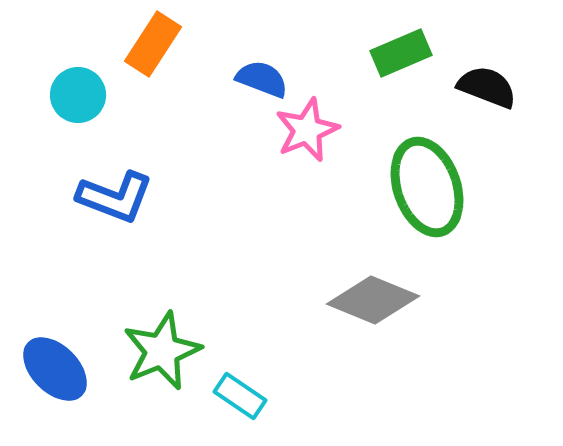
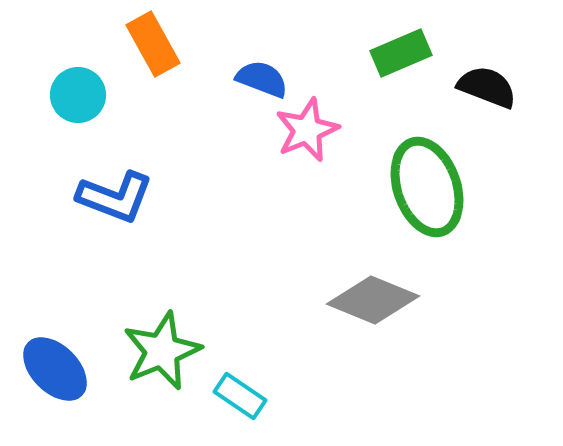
orange rectangle: rotated 62 degrees counterclockwise
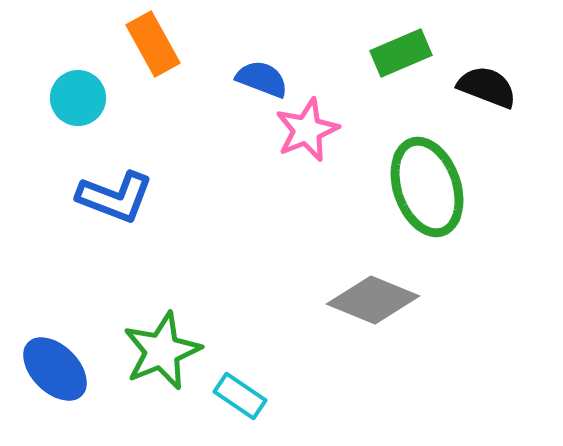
cyan circle: moved 3 px down
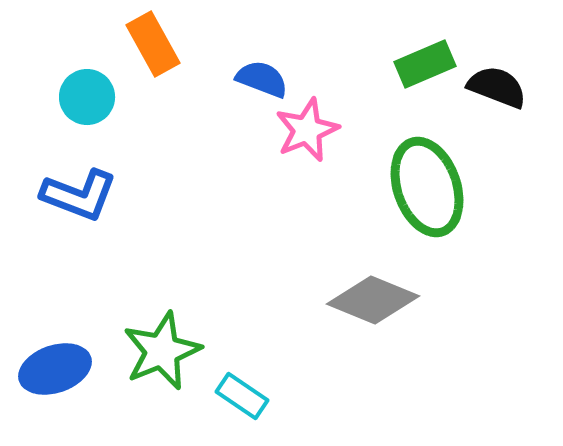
green rectangle: moved 24 px right, 11 px down
black semicircle: moved 10 px right
cyan circle: moved 9 px right, 1 px up
blue L-shape: moved 36 px left, 2 px up
blue ellipse: rotated 64 degrees counterclockwise
cyan rectangle: moved 2 px right
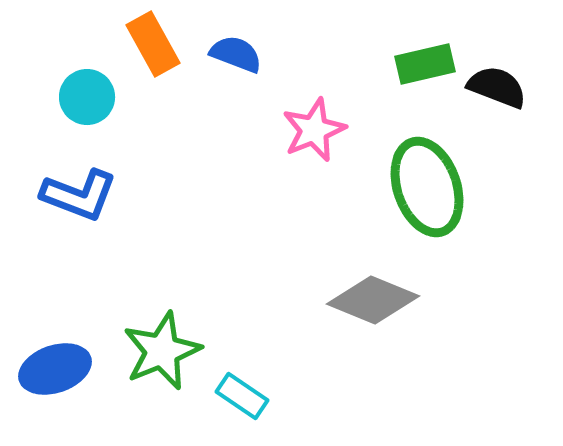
green rectangle: rotated 10 degrees clockwise
blue semicircle: moved 26 px left, 25 px up
pink star: moved 7 px right
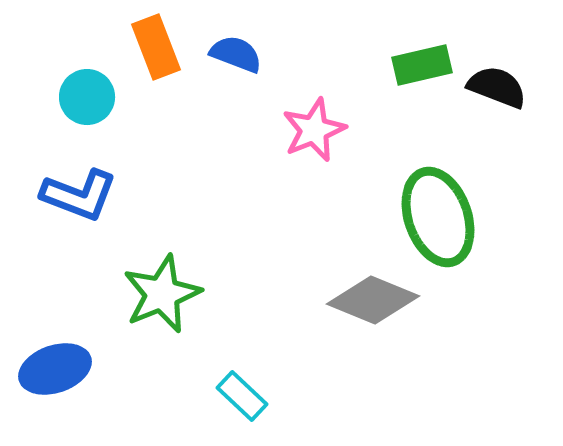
orange rectangle: moved 3 px right, 3 px down; rotated 8 degrees clockwise
green rectangle: moved 3 px left, 1 px down
green ellipse: moved 11 px right, 30 px down
green star: moved 57 px up
cyan rectangle: rotated 9 degrees clockwise
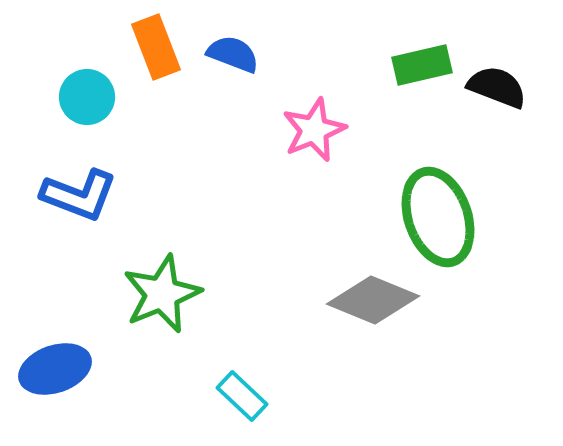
blue semicircle: moved 3 px left
